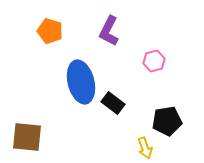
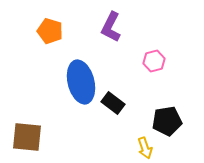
purple L-shape: moved 2 px right, 4 px up
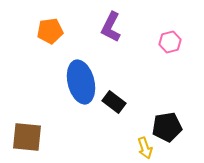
orange pentagon: rotated 25 degrees counterclockwise
pink hexagon: moved 16 px right, 19 px up
black rectangle: moved 1 px right, 1 px up
black pentagon: moved 6 px down
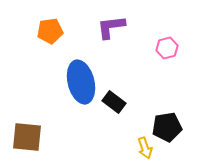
purple L-shape: rotated 56 degrees clockwise
pink hexagon: moved 3 px left, 6 px down
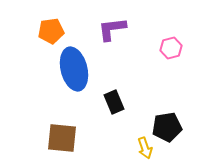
purple L-shape: moved 1 px right, 2 px down
orange pentagon: moved 1 px right
pink hexagon: moved 4 px right
blue ellipse: moved 7 px left, 13 px up
black rectangle: rotated 30 degrees clockwise
brown square: moved 35 px right, 1 px down
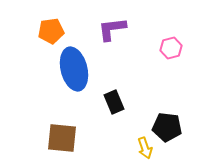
black pentagon: rotated 16 degrees clockwise
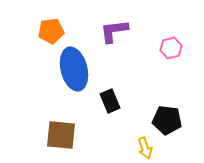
purple L-shape: moved 2 px right, 2 px down
black rectangle: moved 4 px left, 1 px up
black pentagon: moved 7 px up
brown square: moved 1 px left, 3 px up
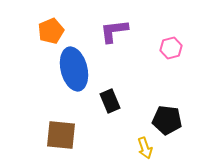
orange pentagon: rotated 15 degrees counterclockwise
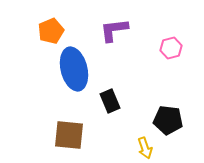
purple L-shape: moved 1 px up
black pentagon: moved 1 px right
brown square: moved 8 px right
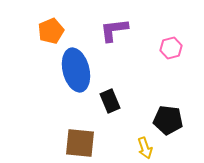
blue ellipse: moved 2 px right, 1 px down
brown square: moved 11 px right, 8 px down
